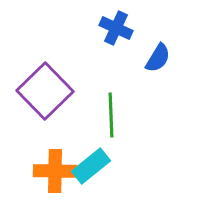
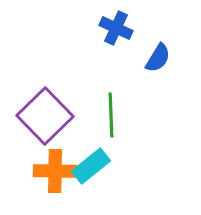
purple square: moved 25 px down
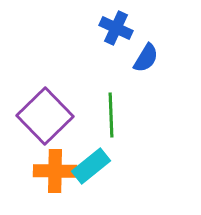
blue semicircle: moved 12 px left
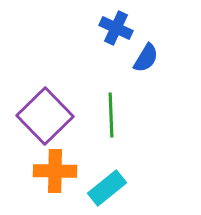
cyan rectangle: moved 16 px right, 22 px down
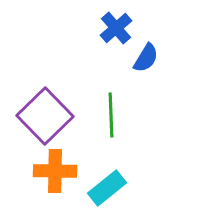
blue cross: rotated 24 degrees clockwise
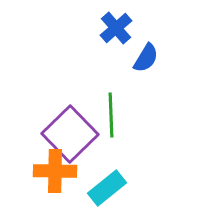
purple square: moved 25 px right, 18 px down
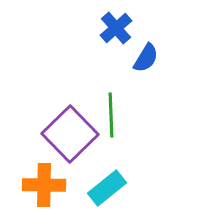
orange cross: moved 11 px left, 14 px down
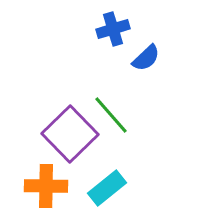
blue cross: moved 3 px left, 1 px down; rotated 24 degrees clockwise
blue semicircle: rotated 16 degrees clockwise
green line: rotated 39 degrees counterclockwise
orange cross: moved 2 px right, 1 px down
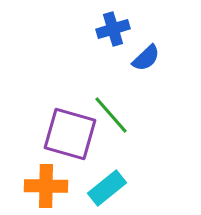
purple square: rotated 30 degrees counterclockwise
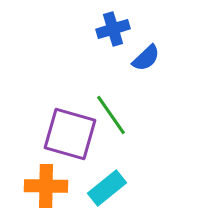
green line: rotated 6 degrees clockwise
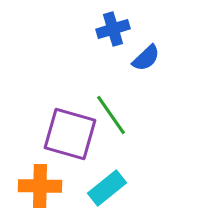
orange cross: moved 6 px left
